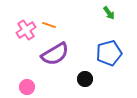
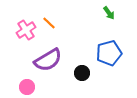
orange line: moved 2 px up; rotated 24 degrees clockwise
purple semicircle: moved 7 px left, 6 px down
black circle: moved 3 px left, 6 px up
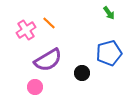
pink circle: moved 8 px right
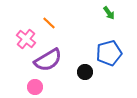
pink cross: moved 9 px down; rotated 18 degrees counterclockwise
black circle: moved 3 px right, 1 px up
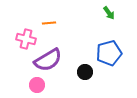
orange line: rotated 48 degrees counterclockwise
pink cross: rotated 24 degrees counterclockwise
pink circle: moved 2 px right, 2 px up
